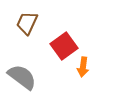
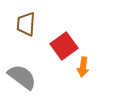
brown trapezoid: moved 1 px left, 1 px down; rotated 20 degrees counterclockwise
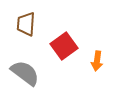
orange arrow: moved 14 px right, 6 px up
gray semicircle: moved 3 px right, 4 px up
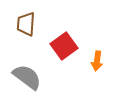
gray semicircle: moved 2 px right, 4 px down
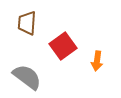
brown trapezoid: moved 1 px right, 1 px up
red square: moved 1 px left
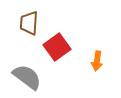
brown trapezoid: moved 2 px right
red square: moved 6 px left, 1 px down
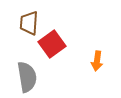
red square: moved 5 px left, 3 px up
gray semicircle: rotated 44 degrees clockwise
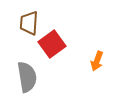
orange arrow: rotated 12 degrees clockwise
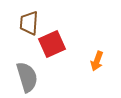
red square: rotated 12 degrees clockwise
gray semicircle: rotated 8 degrees counterclockwise
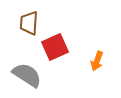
red square: moved 3 px right, 3 px down
gray semicircle: moved 2 px up; rotated 40 degrees counterclockwise
